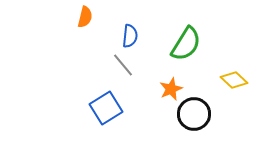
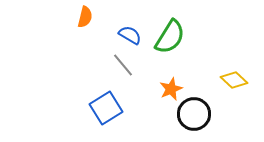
blue semicircle: moved 1 px up; rotated 65 degrees counterclockwise
green semicircle: moved 16 px left, 7 px up
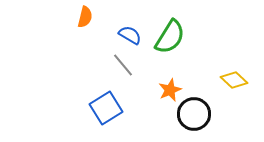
orange star: moved 1 px left, 1 px down
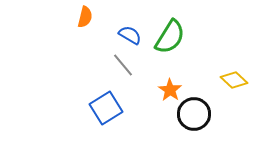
orange star: rotated 15 degrees counterclockwise
